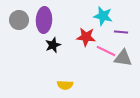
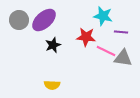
purple ellipse: rotated 45 degrees clockwise
yellow semicircle: moved 13 px left
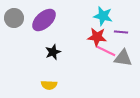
gray circle: moved 5 px left, 2 px up
red star: moved 11 px right
black star: moved 7 px down
yellow semicircle: moved 3 px left
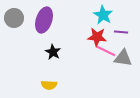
cyan star: moved 1 px up; rotated 18 degrees clockwise
purple ellipse: rotated 30 degrees counterclockwise
black star: rotated 21 degrees counterclockwise
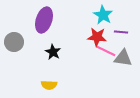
gray circle: moved 24 px down
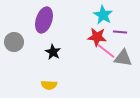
purple line: moved 1 px left
pink line: rotated 12 degrees clockwise
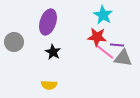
purple ellipse: moved 4 px right, 2 px down
purple line: moved 3 px left, 13 px down
pink line: moved 1 px left, 1 px down
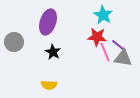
purple line: moved 1 px right; rotated 32 degrees clockwise
pink line: rotated 30 degrees clockwise
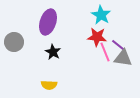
cyan star: moved 2 px left
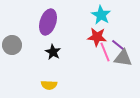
gray circle: moved 2 px left, 3 px down
